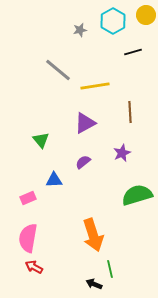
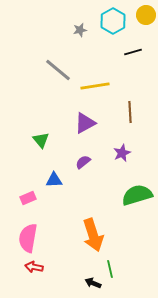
red arrow: rotated 18 degrees counterclockwise
black arrow: moved 1 px left, 1 px up
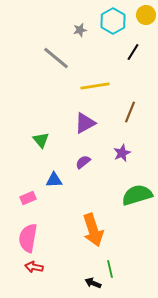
black line: rotated 42 degrees counterclockwise
gray line: moved 2 px left, 12 px up
brown line: rotated 25 degrees clockwise
orange arrow: moved 5 px up
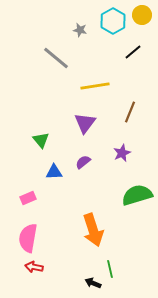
yellow circle: moved 4 px left
gray star: rotated 24 degrees clockwise
black line: rotated 18 degrees clockwise
purple triangle: rotated 25 degrees counterclockwise
blue triangle: moved 8 px up
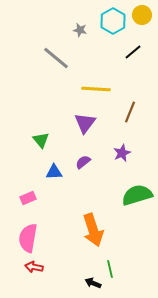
yellow line: moved 1 px right, 3 px down; rotated 12 degrees clockwise
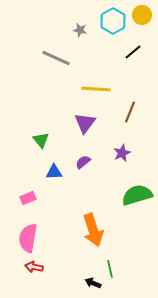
gray line: rotated 16 degrees counterclockwise
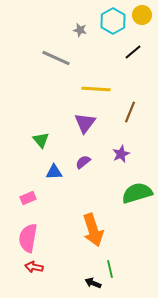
purple star: moved 1 px left, 1 px down
green semicircle: moved 2 px up
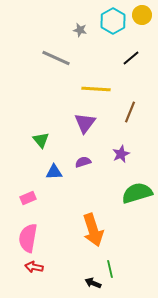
black line: moved 2 px left, 6 px down
purple semicircle: rotated 21 degrees clockwise
